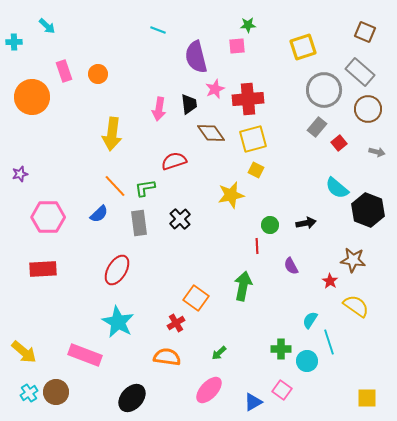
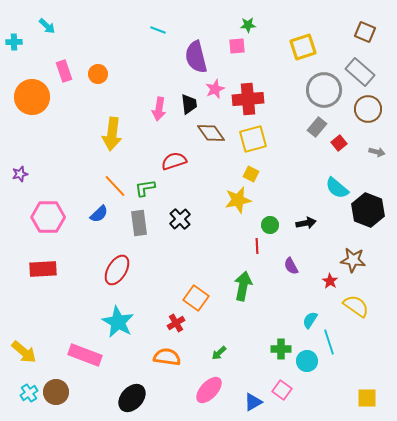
yellow square at (256, 170): moved 5 px left, 4 px down
yellow star at (231, 195): moved 7 px right, 5 px down
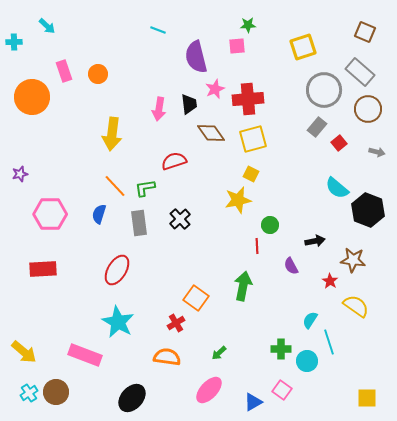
blue semicircle at (99, 214): rotated 150 degrees clockwise
pink hexagon at (48, 217): moved 2 px right, 3 px up
black arrow at (306, 223): moved 9 px right, 18 px down
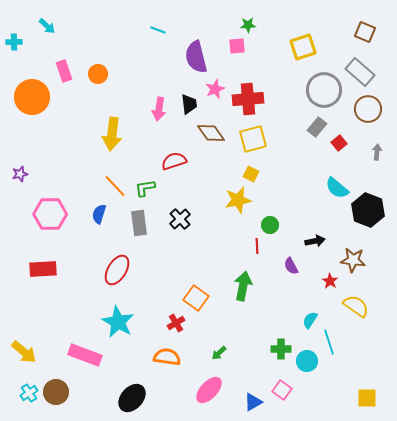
gray arrow at (377, 152): rotated 98 degrees counterclockwise
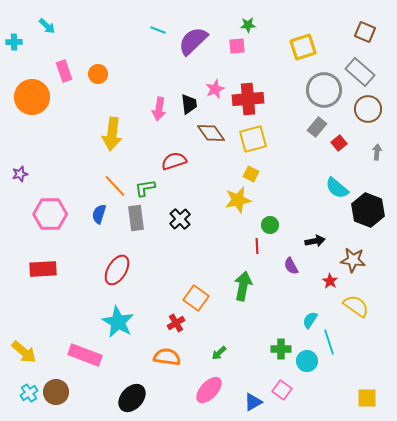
purple semicircle at (196, 57): moved 3 px left, 16 px up; rotated 60 degrees clockwise
gray rectangle at (139, 223): moved 3 px left, 5 px up
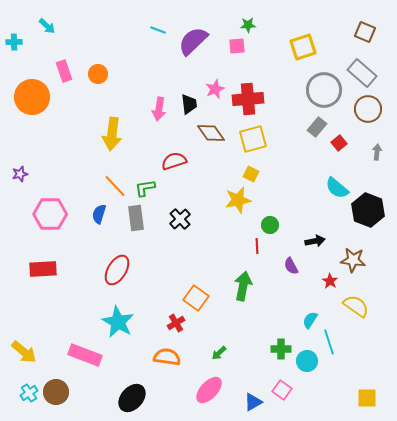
gray rectangle at (360, 72): moved 2 px right, 1 px down
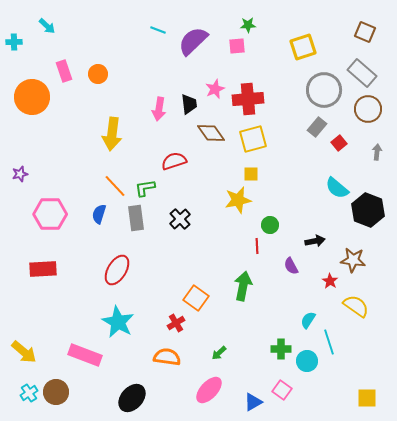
yellow square at (251, 174): rotated 28 degrees counterclockwise
cyan semicircle at (310, 320): moved 2 px left
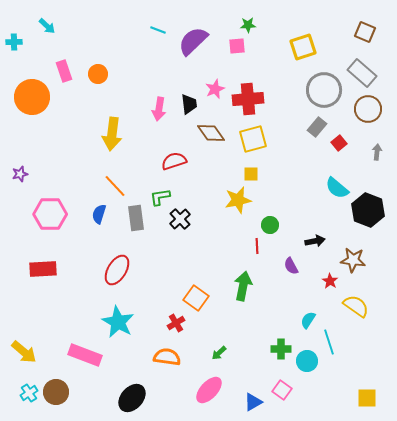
green L-shape at (145, 188): moved 15 px right, 9 px down
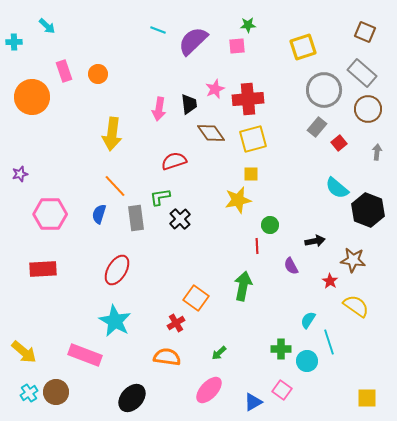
cyan star at (118, 322): moved 3 px left, 1 px up
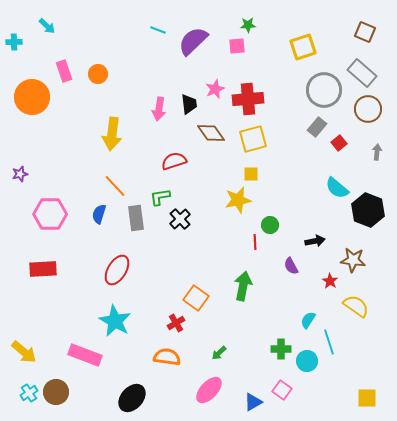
red line at (257, 246): moved 2 px left, 4 px up
